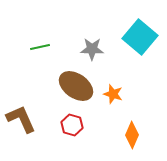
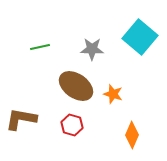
brown L-shape: rotated 56 degrees counterclockwise
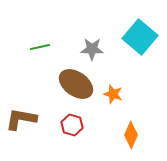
brown ellipse: moved 2 px up
orange diamond: moved 1 px left
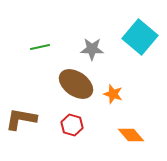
orange diamond: rotated 64 degrees counterclockwise
